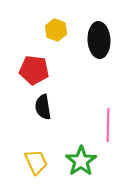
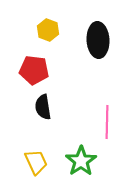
yellow hexagon: moved 8 px left
black ellipse: moved 1 px left
pink line: moved 1 px left, 3 px up
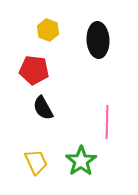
black semicircle: moved 1 px down; rotated 20 degrees counterclockwise
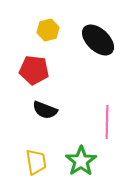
yellow hexagon: rotated 25 degrees clockwise
black ellipse: rotated 44 degrees counterclockwise
black semicircle: moved 2 px right, 2 px down; rotated 40 degrees counterclockwise
yellow trapezoid: rotated 16 degrees clockwise
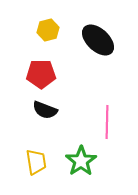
red pentagon: moved 7 px right, 4 px down; rotated 8 degrees counterclockwise
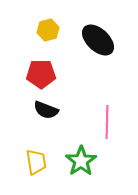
black semicircle: moved 1 px right
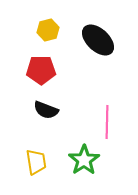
red pentagon: moved 4 px up
green star: moved 3 px right, 1 px up
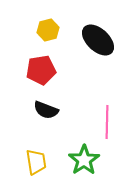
red pentagon: rotated 8 degrees counterclockwise
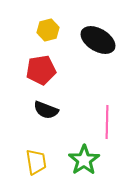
black ellipse: rotated 12 degrees counterclockwise
